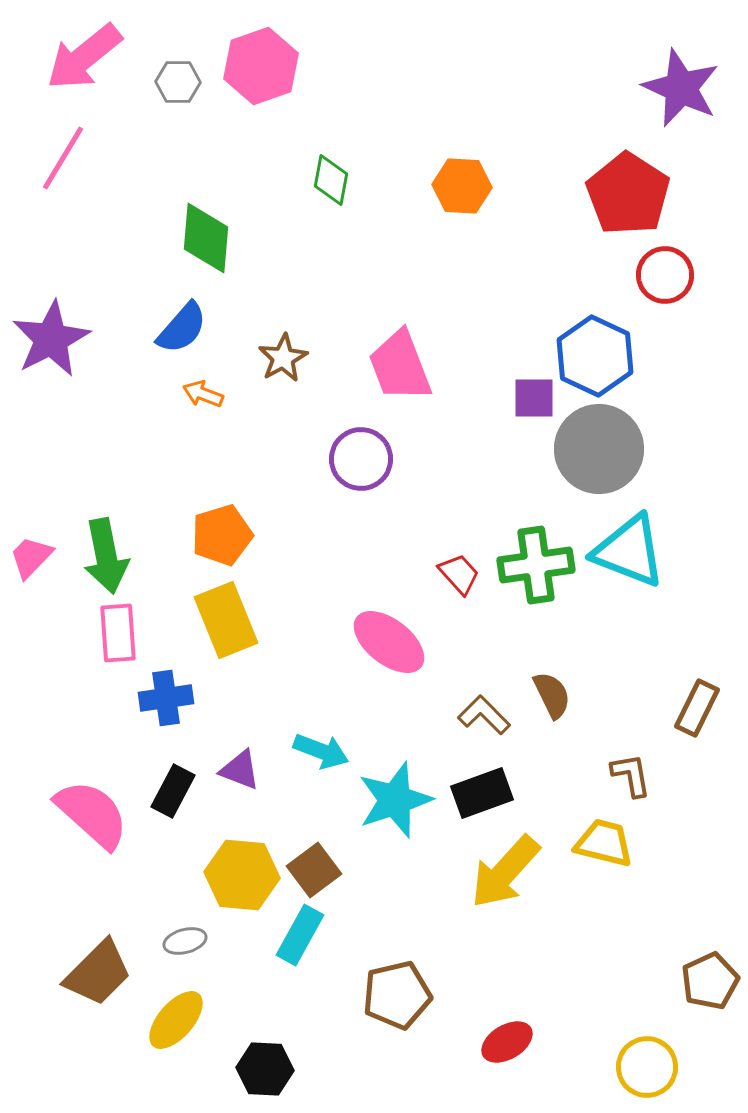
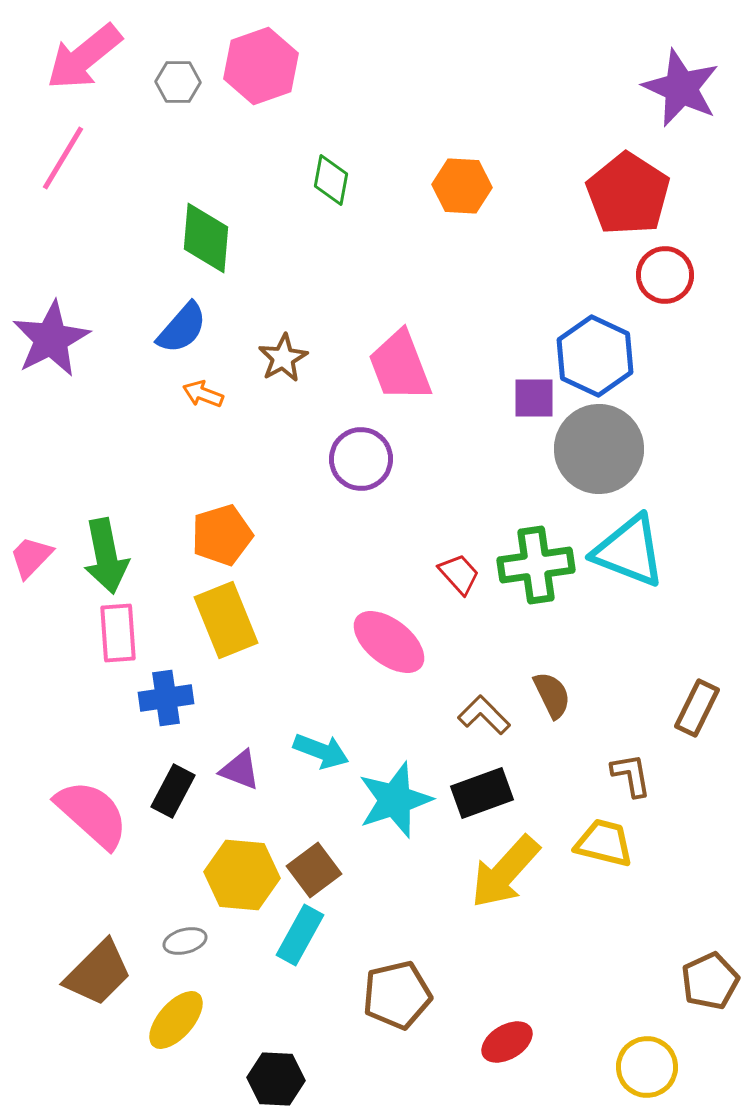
black hexagon at (265, 1069): moved 11 px right, 10 px down
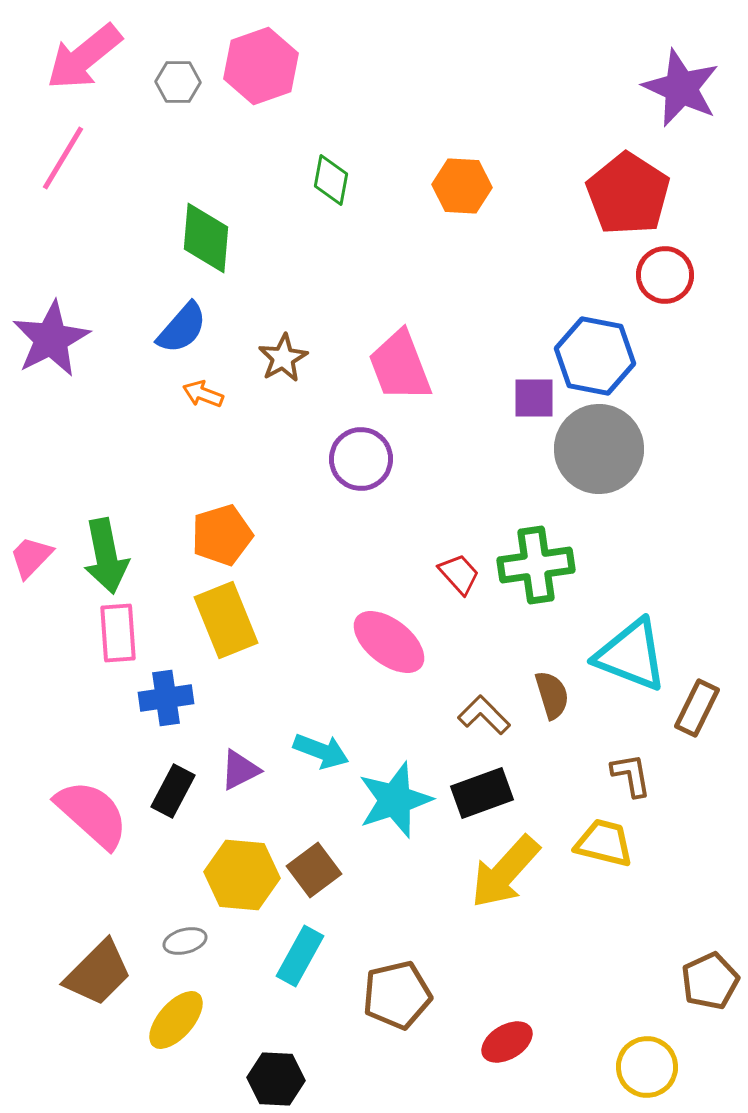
blue hexagon at (595, 356): rotated 14 degrees counterclockwise
cyan triangle at (629, 551): moved 2 px right, 104 px down
brown semicircle at (552, 695): rotated 9 degrees clockwise
purple triangle at (240, 770): rotated 48 degrees counterclockwise
cyan rectangle at (300, 935): moved 21 px down
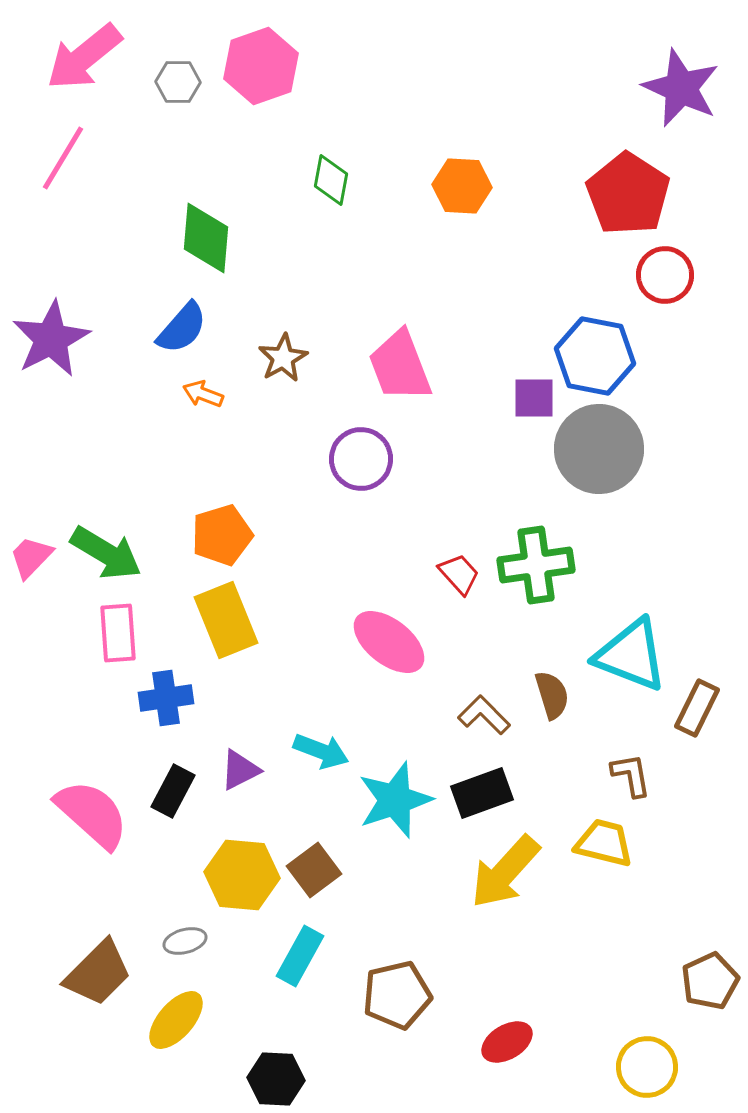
green arrow at (106, 556): moved 3 px up; rotated 48 degrees counterclockwise
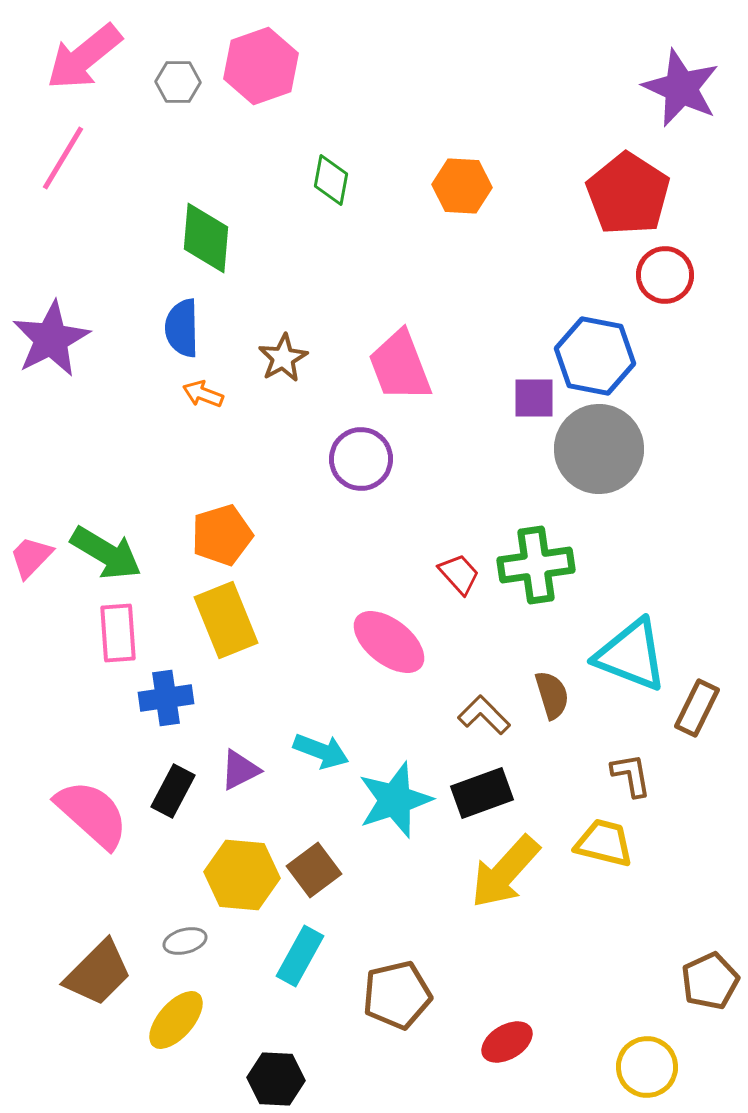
blue semicircle at (182, 328): rotated 138 degrees clockwise
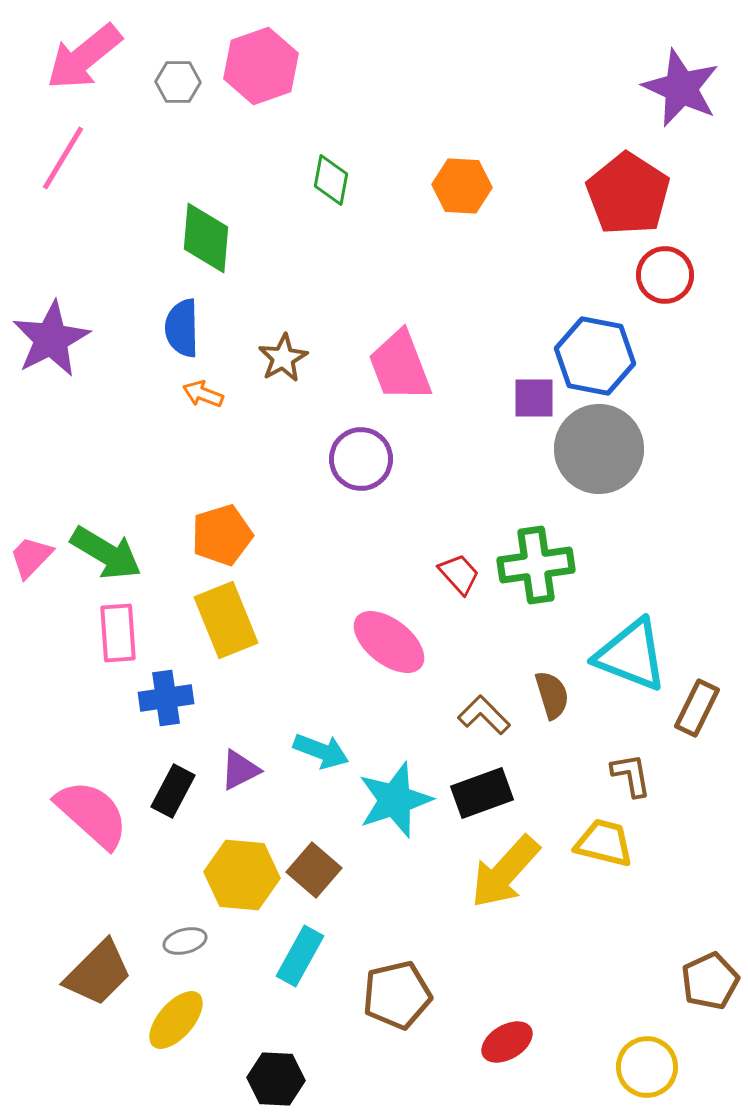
brown square at (314, 870): rotated 12 degrees counterclockwise
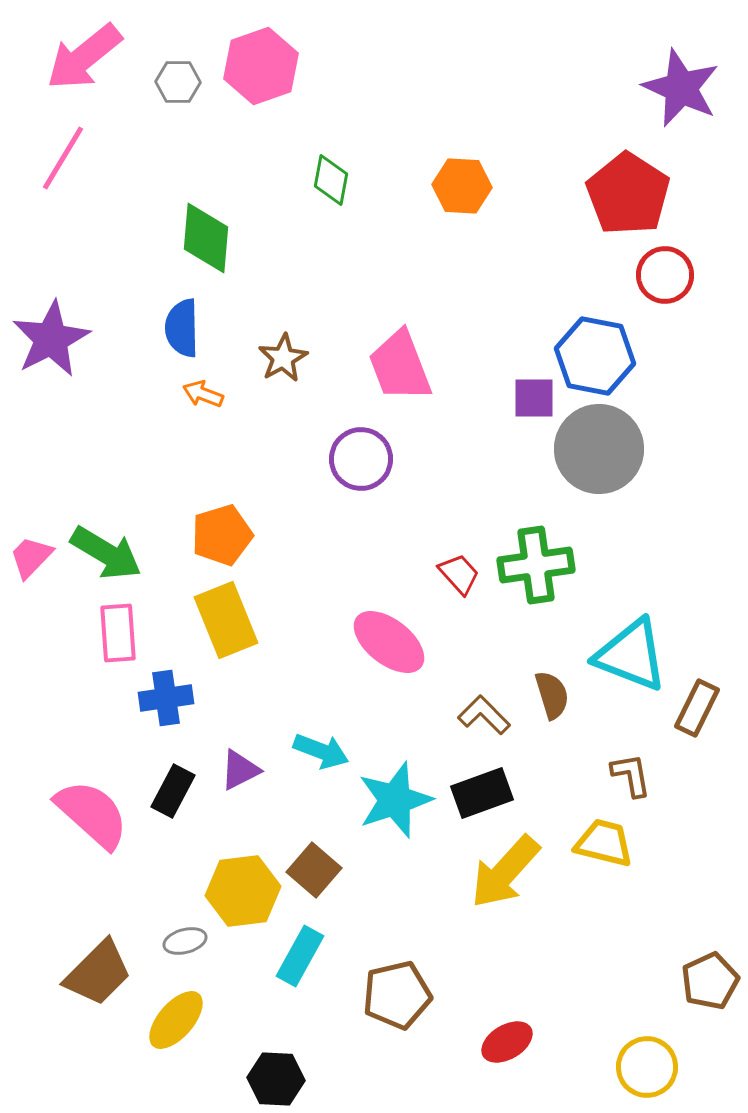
yellow hexagon at (242, 875): moved 1 px right, 16 px down; rotated 12 degrees counterclockwise
